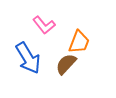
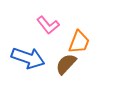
pink L-shape: moved 4 px right
blue arrow: rotated 40 degrees counterclockwise
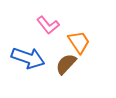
orange trapezoid: rotated 55 degrees counterclockwise
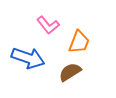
orange trapezoid: rotated 55 degrees clockwise
brown semicircle: moved 4 px right, 8 px down; rotated 15 degrees clockwise
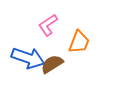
pink L-shape: rotated 95 degrees clockwise
brown semicircle: moved 18 px left, 8 px up
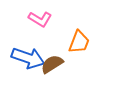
pink L-shape: moved 8 px left, 6 px up; rotated 115 degrees counterclockwise
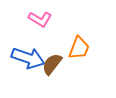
orange trapezoid: moved 6 px down
brown semicircle: rotated 20 degrees counterclockwise
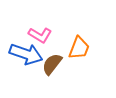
pink L-shape: moved 16 px down
blue arrow: moved 2 px left, 4 px up
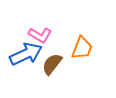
orange trapezoid: moved 3 px right
blue arrow: rotated 44 degrees counterclockwise
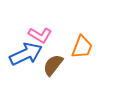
orange trapezoid: moved 1 px up
brown semicircle: moved 1 px right, 1 px down
